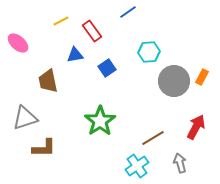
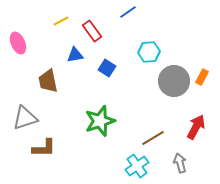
pink ellipse: rotated 25 degrees clockwise
blue square: rotated 24 degrees counterclockwise
green star: rotated 16 degrees clockwise
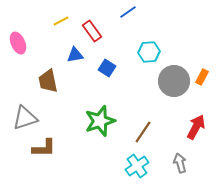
brown line: moved 10 px left, 6 px up; rotated 25 degrees counterclockwise
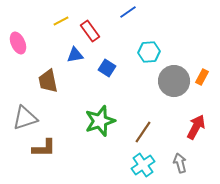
red rectangle: moved 2 px left
cyan cross: moved 6 px right, 1 px up
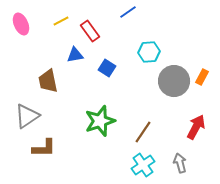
pink ellipse: moved 3 px right, 19 px up
gray triangle: moved 2 px right, 2 px up; rotated 16 degrees counterclockwise
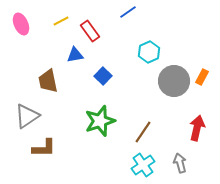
cyan hexagon: rotated 20 degrees counterclockwise
blue square: moved 4 px left, 8 px down; rotated 12 degrees clockwise
red arrow: moved 1 px right, 1 px down; rotated 15 degrees counterclockwise
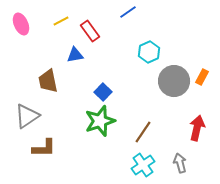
blue square: moved 16 px down
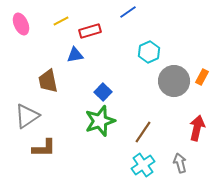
red rectangle: rotated 70 degrees counterclockwise
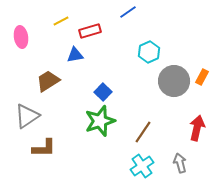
pink ellipse: moved 13 px down; rotated 15 degrees clockwise
brown trapezoid: rotated 70 degrees clockwise
cyan cross: moved 1 px left, 1 px down
